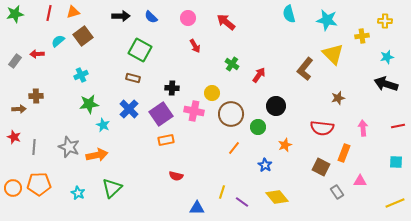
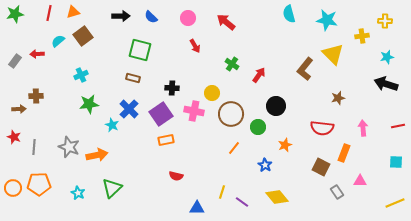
green square at (140, 50): rotated 15 degrees counterclockwise
cyan star at (103, 125): moved 9 px right
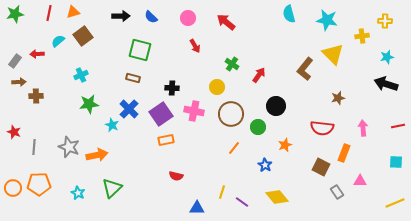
yellow circle at (212, 93): moved 5 px right, 6 px up
brown arrow at (19, 109): moved 27 px up
red star at (14, 137): moved 5 px up
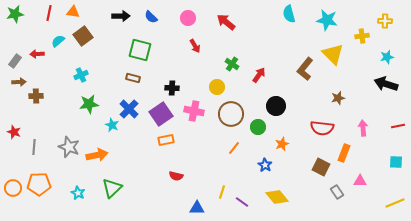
orange triangle at (73, 12): rotated 24 degrees clockwise
orange star at (285, 145): moved 3 px left, 1 px up
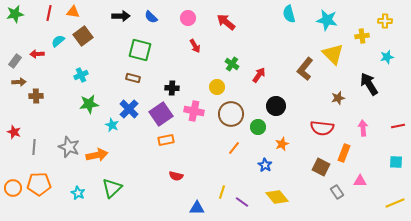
black arrow at (386, 84): moved 17 px left; rotated 40 degrees clockwise
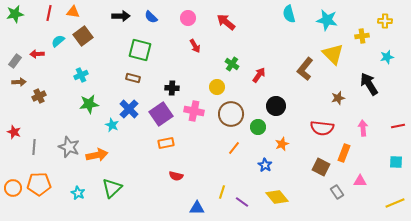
brown cross at (36, 96): moved 3 px right; rotated 24 degrees counterclockwise
orange rectangle at (166, 140): moved 3 px down
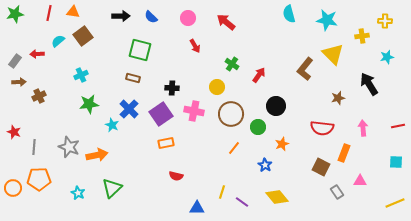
orange pentagon at (39, 184): moved 5 px up
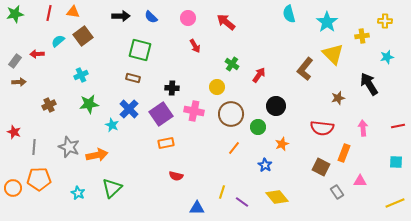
cyan star at (327, 20): moved 2 px down; rotated 25 degrees clockwise
brown cross at (39, 96): moved 10 px right, 9 px down
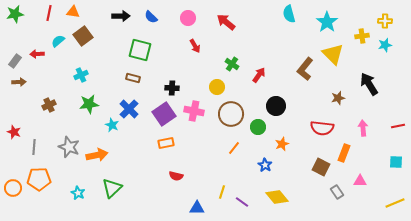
cyan star at (387, 57): moved 2 px left, 12 px up
purple square at (161, 114): moved 3 px right
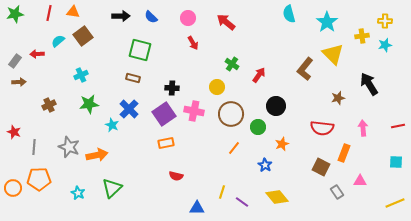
red arrow at (195, 46): moved 2 px left, 3 px up
